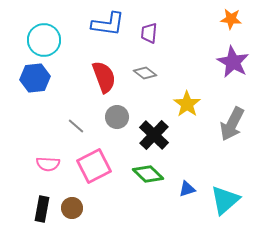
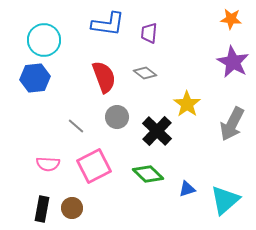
black cross: moved 3 px right, 4 px up
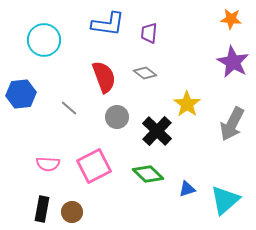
blue hexagon: moved 14 px left, 16 px down
gray line: moved 7 px left, 18 px up
brown circle: moved 4 px down
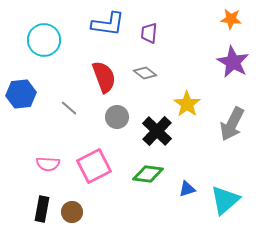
green diamond: rotated 36 degrees counterclockwise
